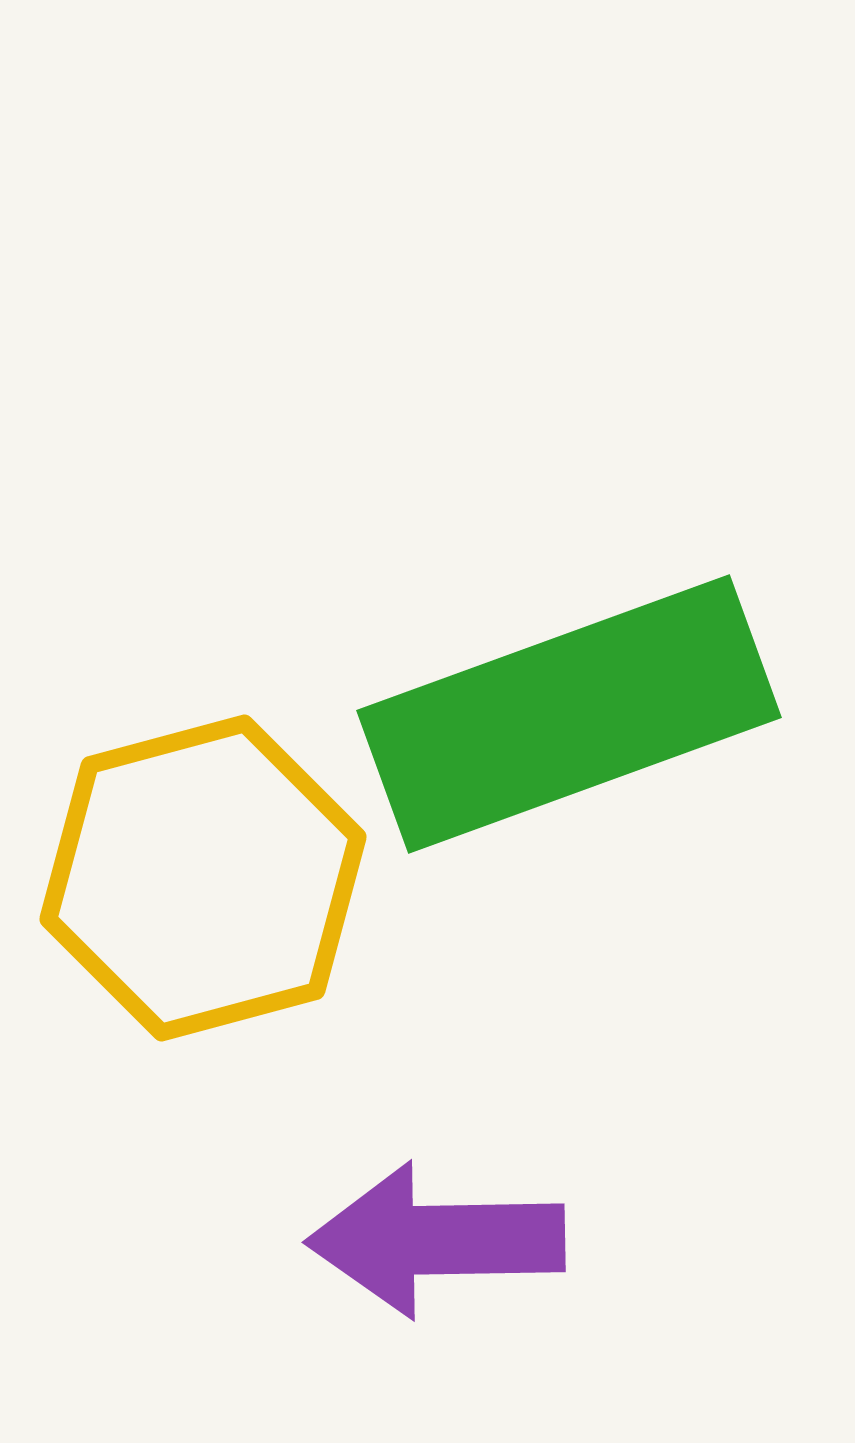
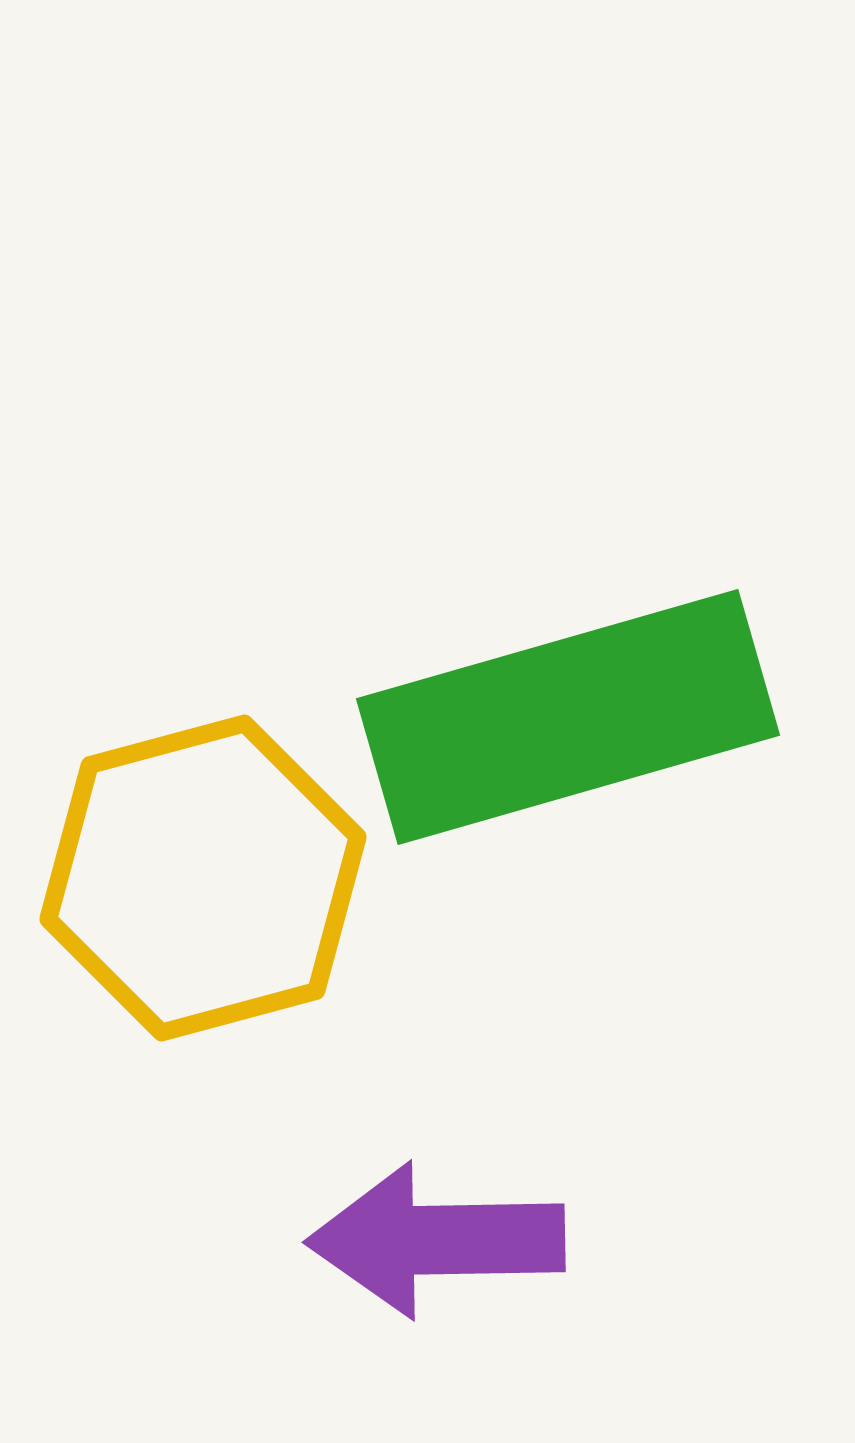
green rectangle: moved 1 px left, 3 px down; rotated 4 degrees clockwise
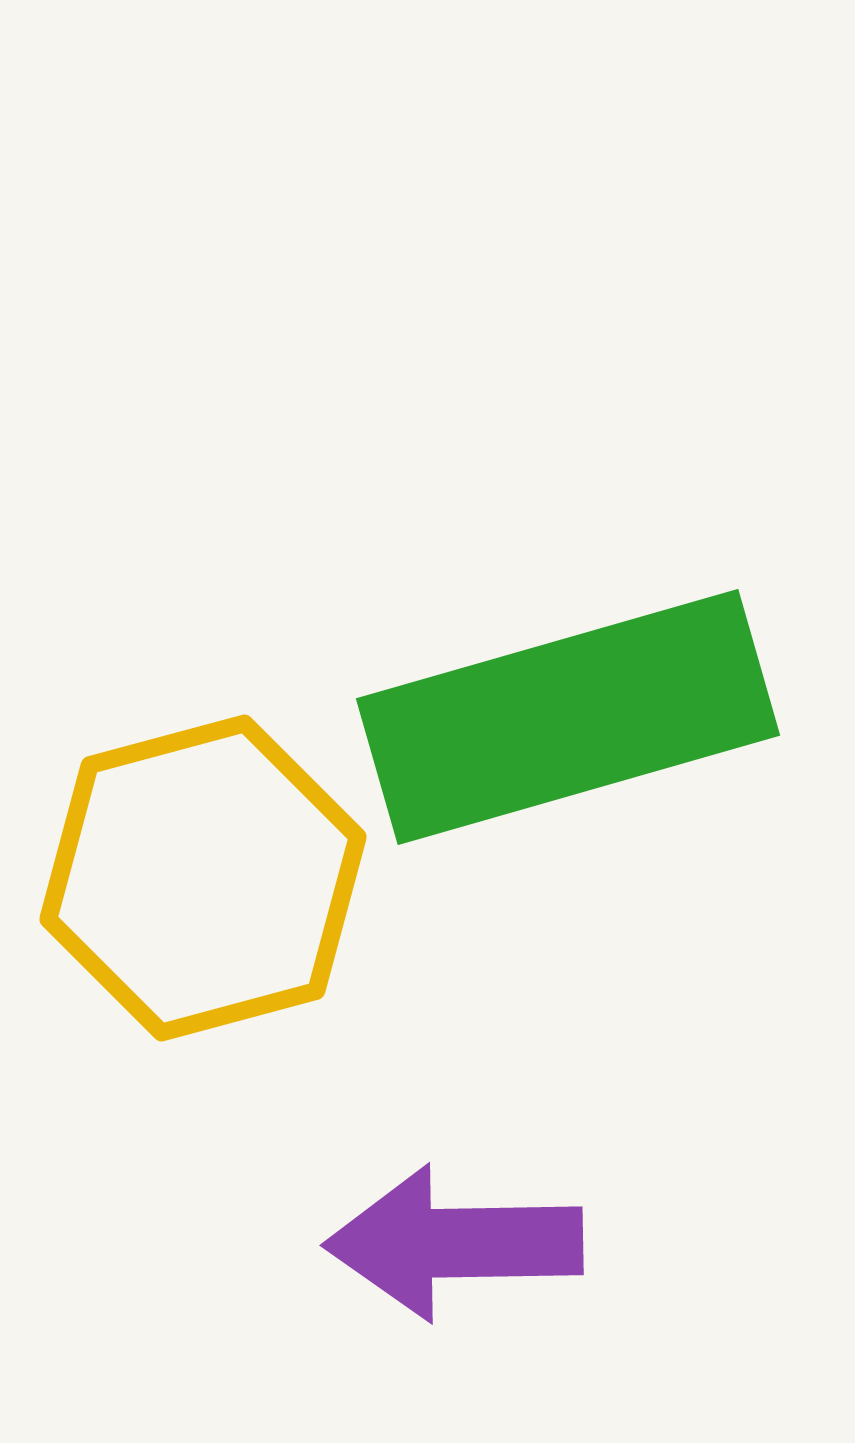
purple arrow: moved 18 px right, 3 px down
